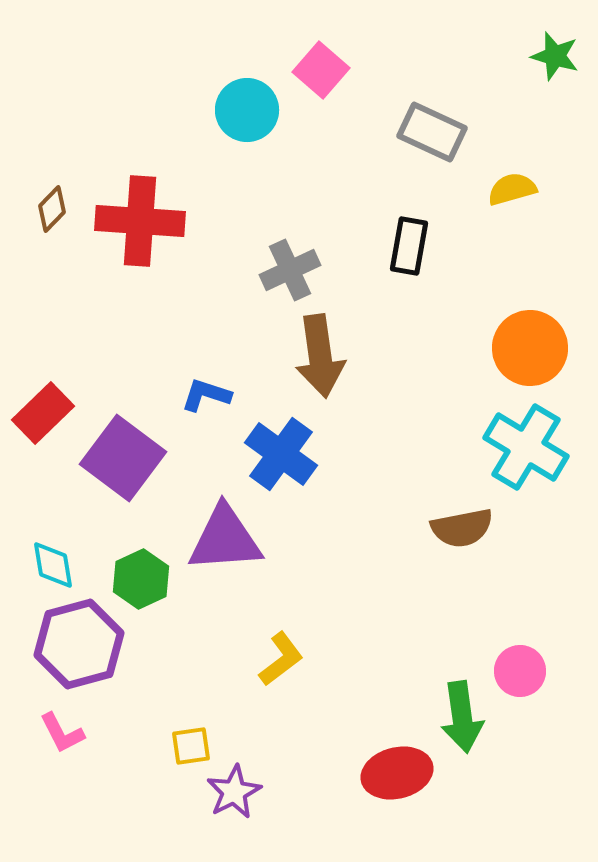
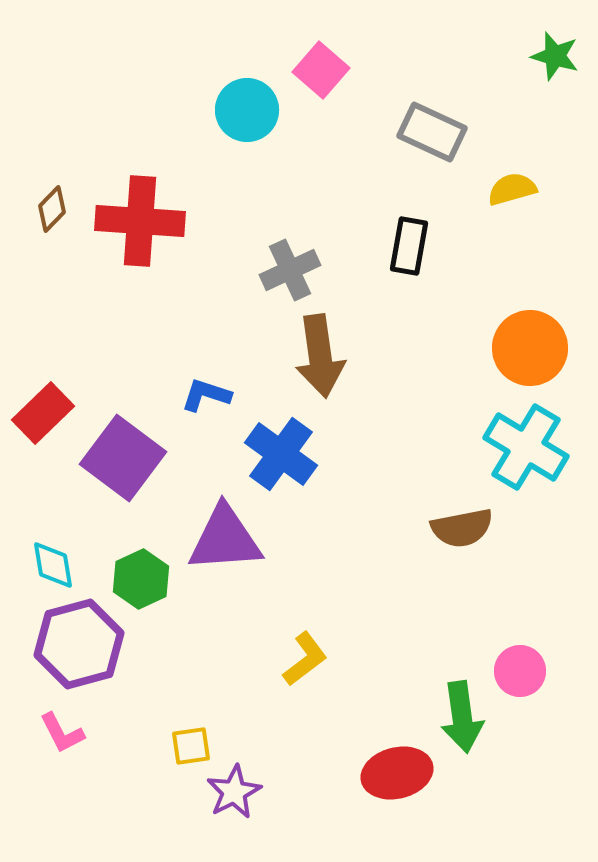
yellow L-shape: moved 24 px right
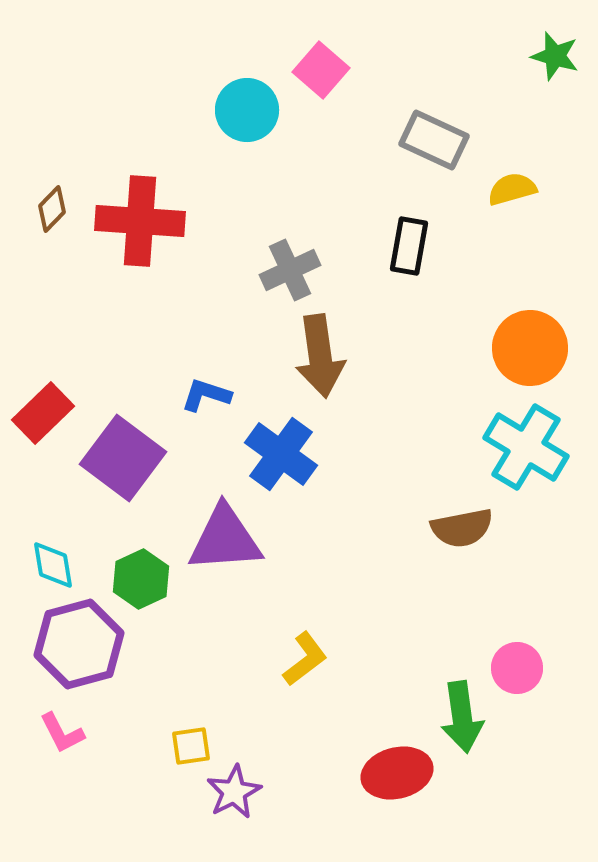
gray rectangle: moved 2 px right, 8 px down
pink circle: moved 3 px left, 3 px up
